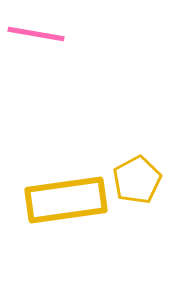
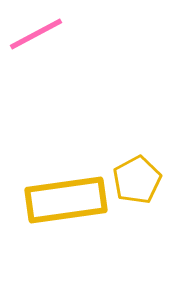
pink line: rotated 38 degrees counterclockwise
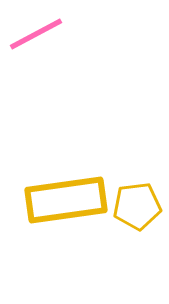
yellow pentagon: moved 26 px down; rotated 21 degrees clockwise
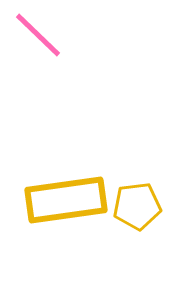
pink line: moved 2 px right, 1 px down; rotated 72 degrees clockwise
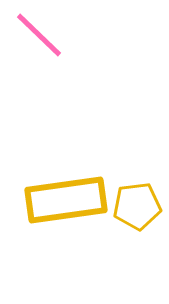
pink line: moved 1 px right
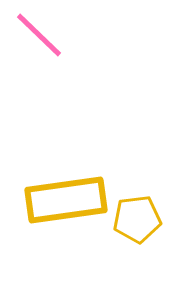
yellow pentagon: moved 13 px down
